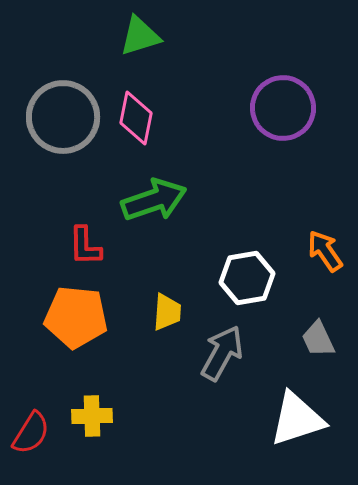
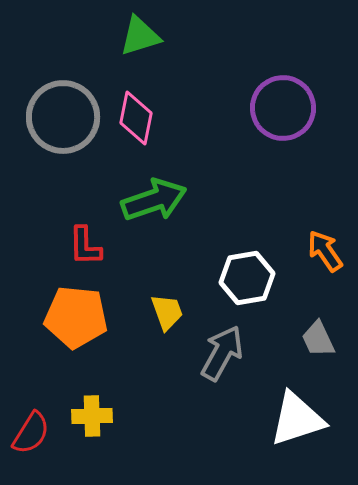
yellow trapezoid: rotated 24 degrees counterclockwise
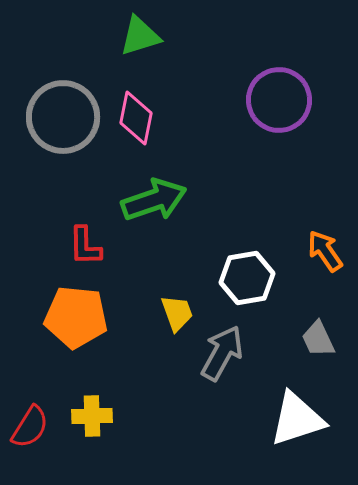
purple circle: moved 4 px left, 8 px up
yellow trapezoid: moved 10 px right, 1 px down
red semicircle: moved 1 px left, 6 px up
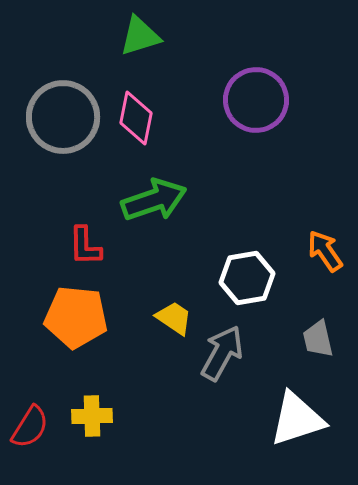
purple circle: moved 23 px left
yellow trapezoid: moved 3 px left, 5 px down; rotated 36 degrees counterclockwise
gray trapezoid: rotated 12 degrees clockwise
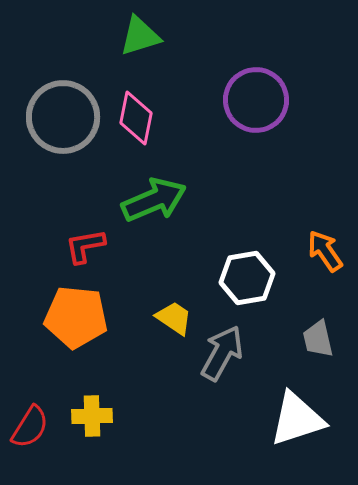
green arrow: rotated 4 degrees counterclockwise
red L-shape: rotated 81 degrees clockwise
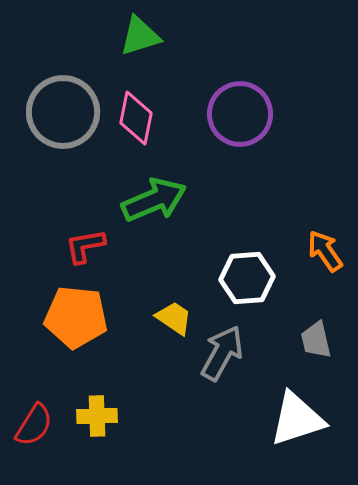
purple circle: moved 16 px left, 14 px down
gray circle: moved 5 px up
white hexagon: rotated 6 degrees clockwise
gray trapezoid: moved 2 px left, 1 px down
yellow cross: moved 5 px right
red semicircle: moved 4 px right, 2 px up
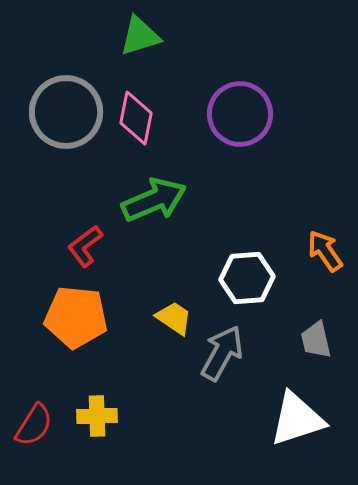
gray circle: moved 3 px right
red L-shape: rotated 27 degrees counterclockwise
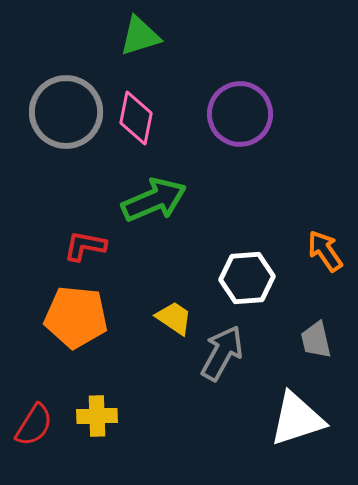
red L-shape: rotated 48 degrees clockwise
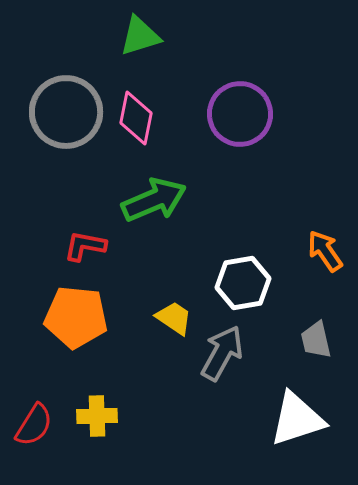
white hexagon: moved 4 px left, 5 px down; rotated 6 degrees counterclockwise
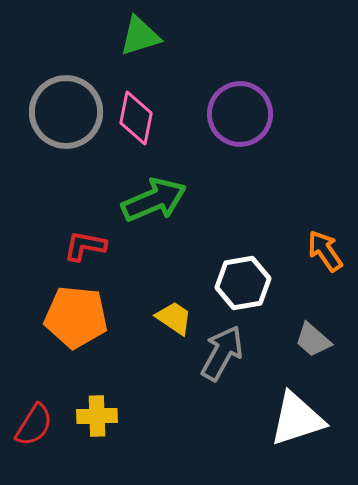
gray trapezoid: moved 3 px left; rotated 36 degrees counterclockwise
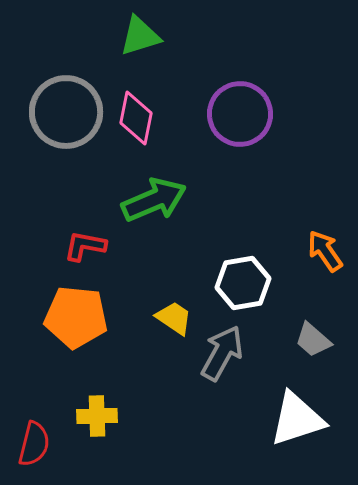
red semicircle: moved 19 px down; rotated 18 degrees counterclockwise
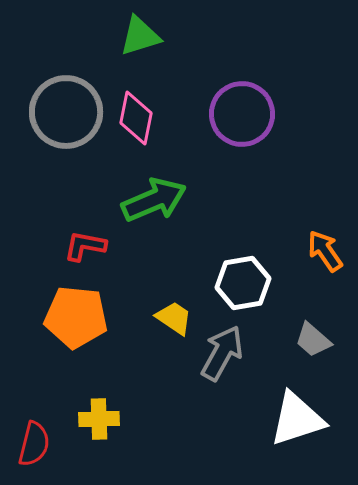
purple circle: moved 2 px right
yellow cross: moved 2 px right, 3 px down
